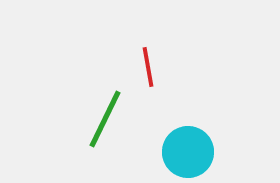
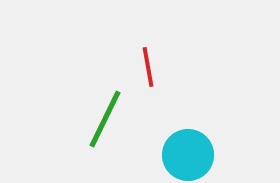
cyan circle: moved 3 px down
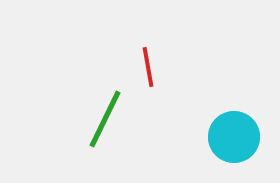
cyan circle: moved 46 px right, 18 px up
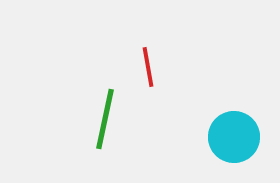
green line: rotated 14 degrees counterclockwise
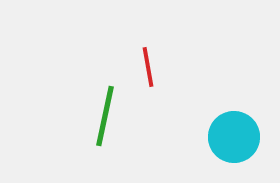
green line: moved 3 px up
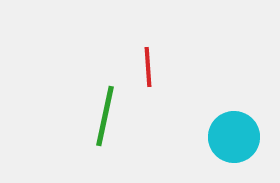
red line: rotated 6 degrees clockwise
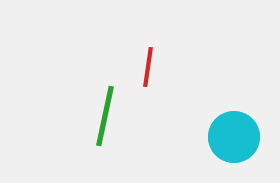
red line: rotated 12 degrees clockwise
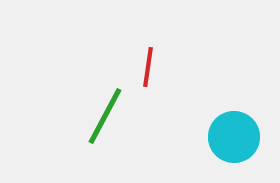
green line: rotated 16 degrees clockwise
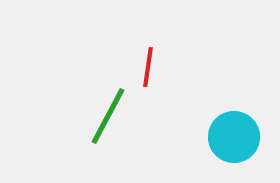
green line: moved 3 px right
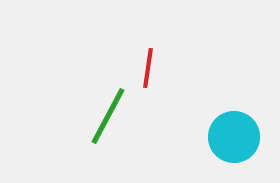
red line: moved 1 px down
